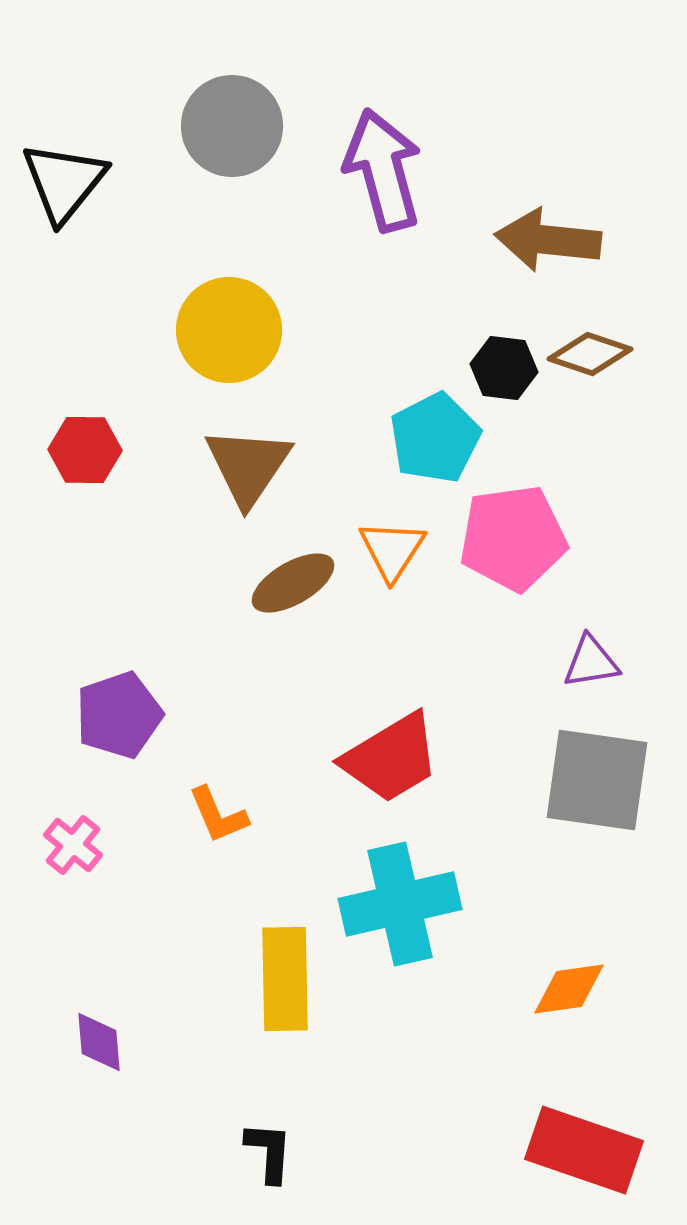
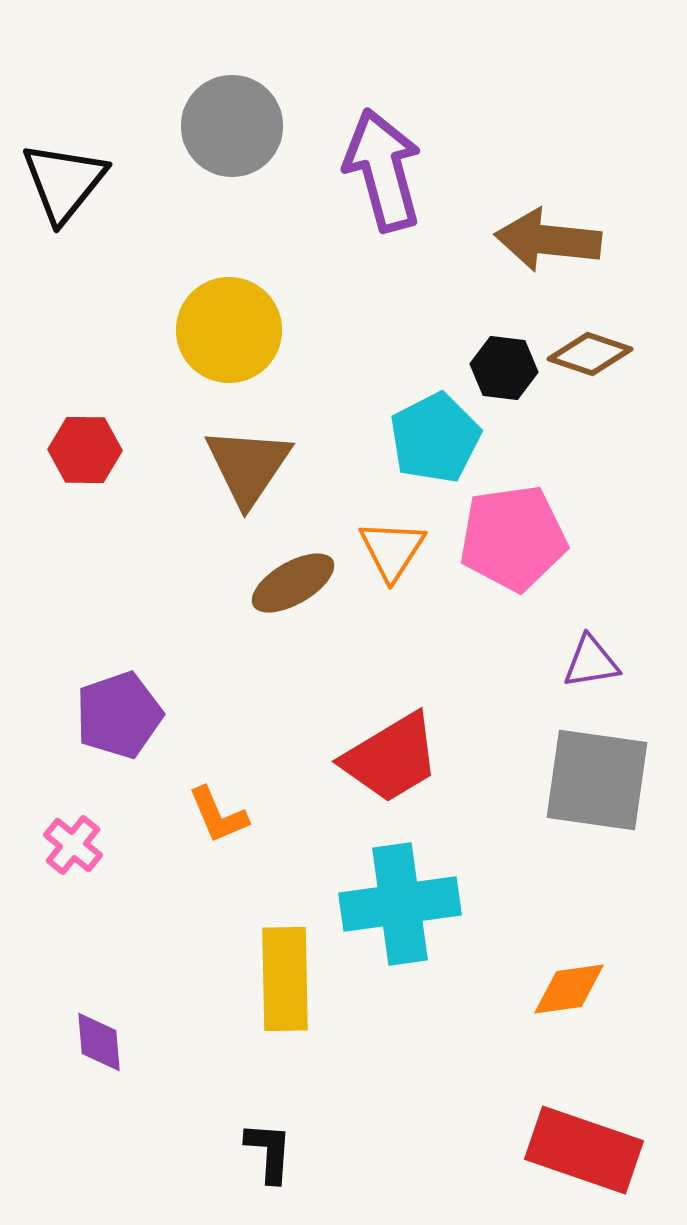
cyan cross: rotated 5 degrees clockwise
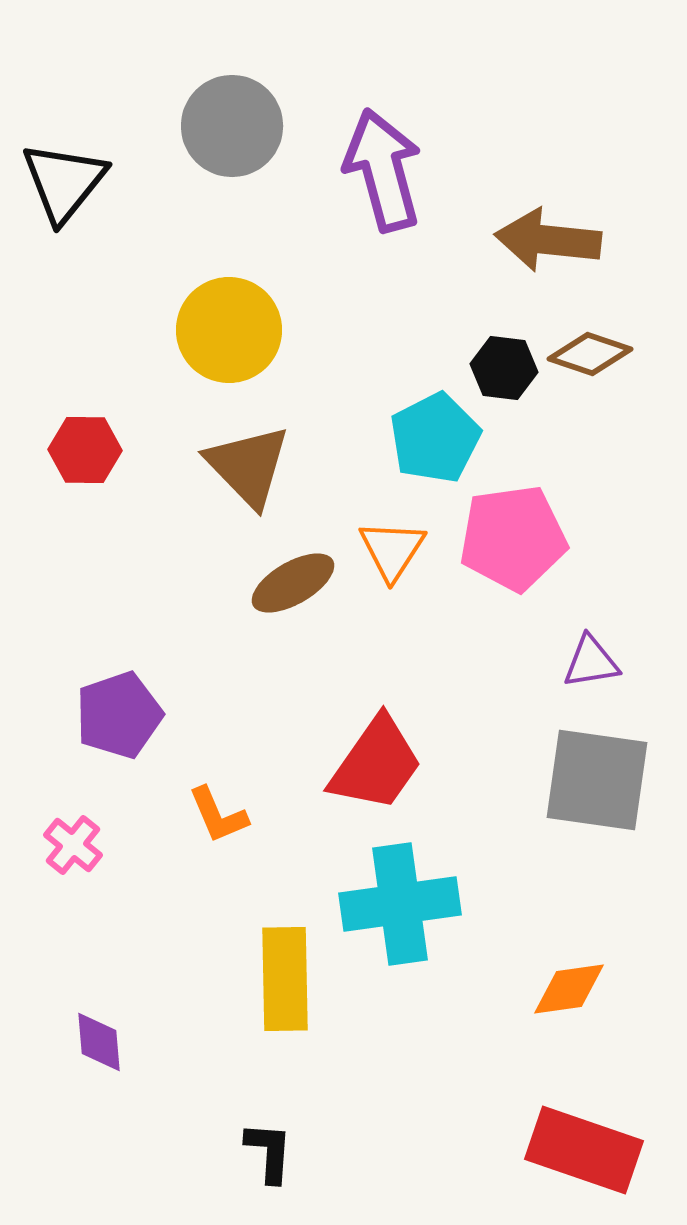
brown triangle: rotated 18 degrees counterclockwise
red trapezoid: moved 15 px left, 6 px down; rotated 24 degrees counterclockwise
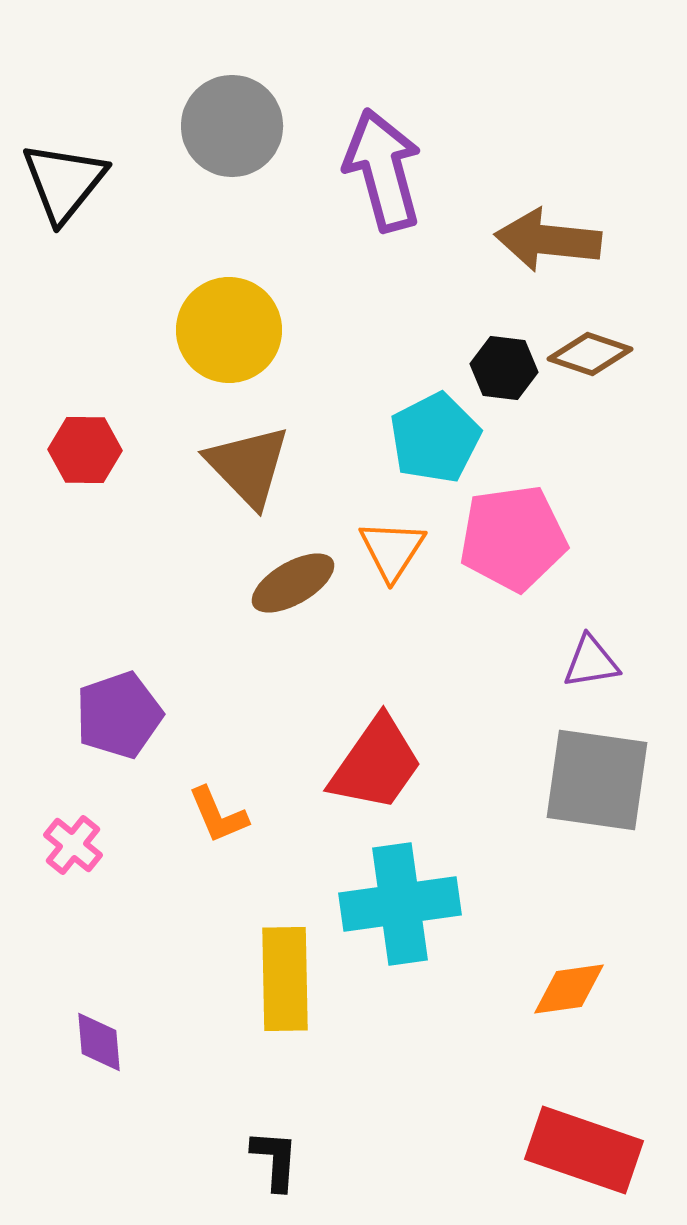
black L-shape: moved 6 px right, 8 px down
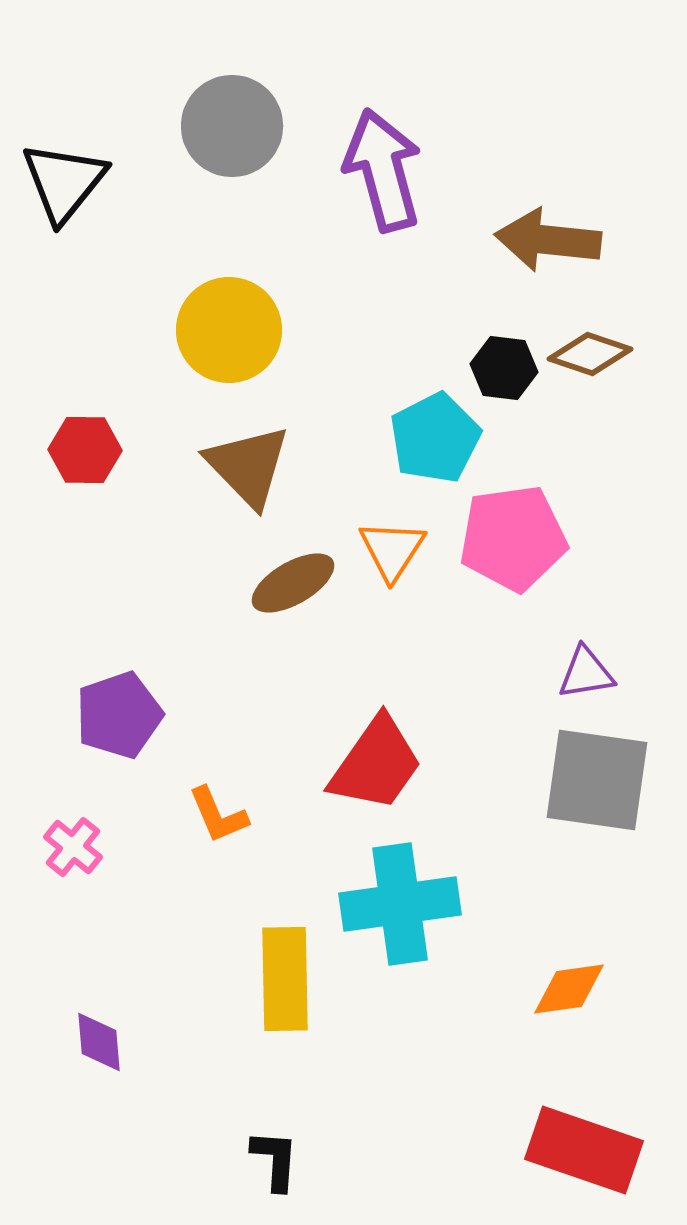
purple triangle: moved 5 px left, 11 px down
pink cross: moved 2 px down
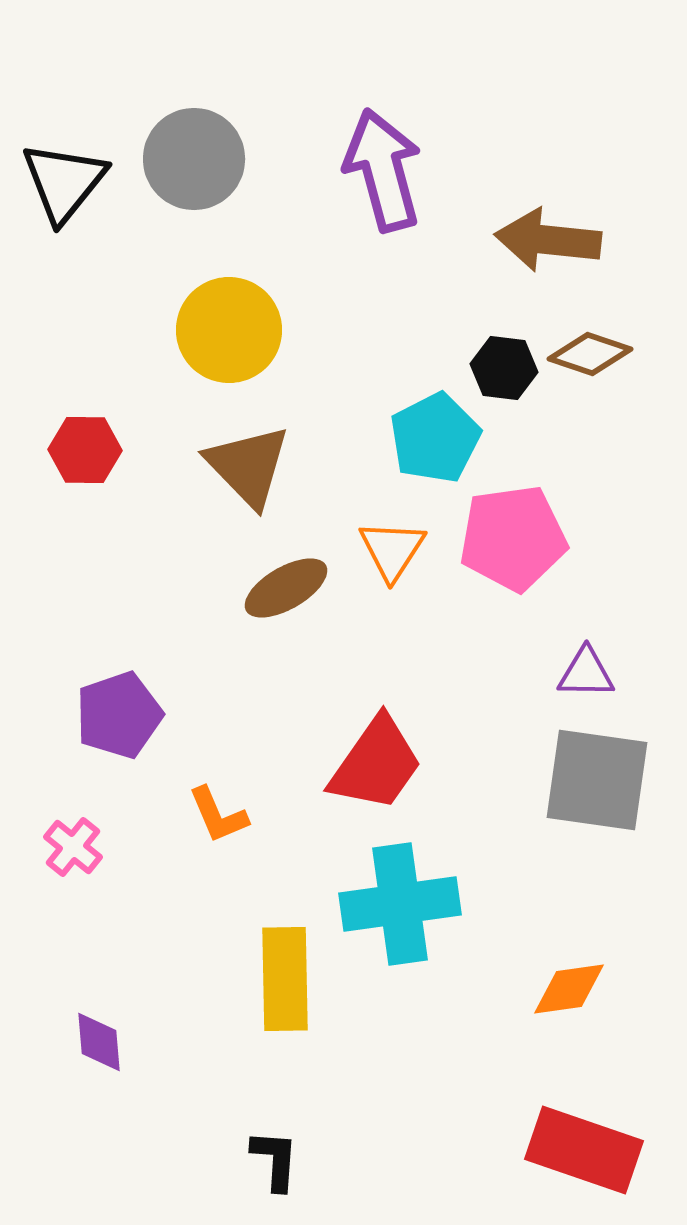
gray circle: moved 38 px left, 33 px down
brown ellipse: moved 7 px left, 5 px down
purple triangle: rotated 10 degrees clockwise
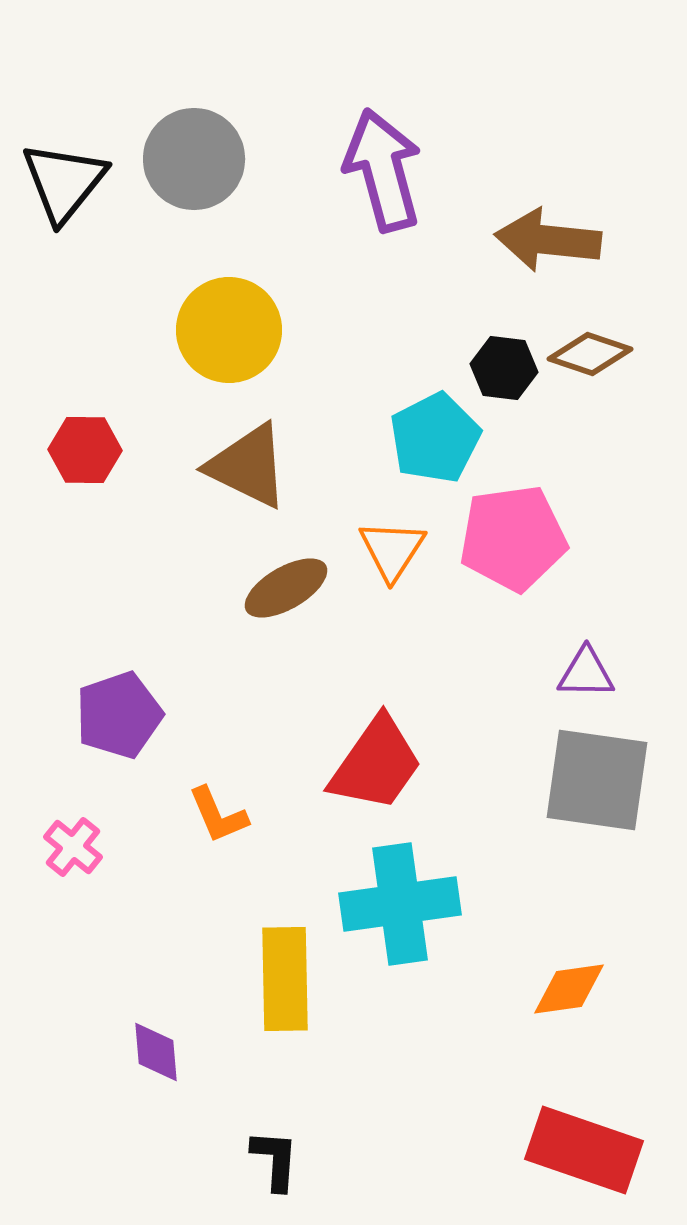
brown triangle: rotated 20 degrees counterclockwise
purple diamond: moved 57 px right, 10 px down
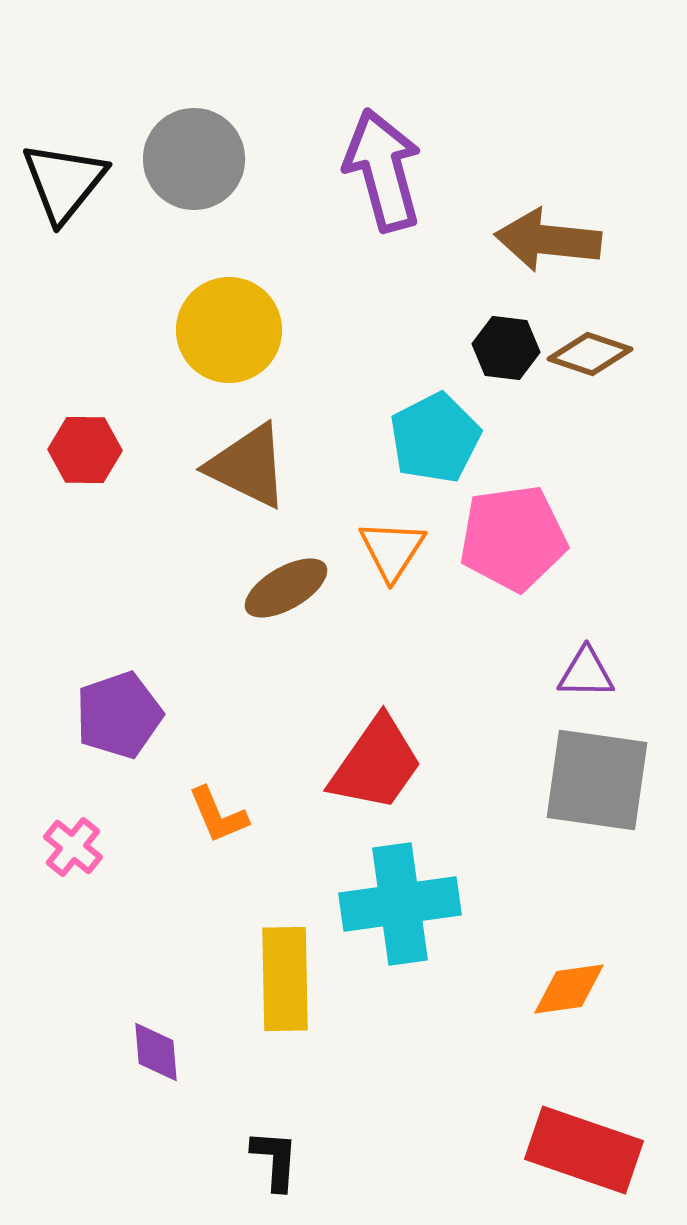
black hexagon: moved 2 px right, 20 px up
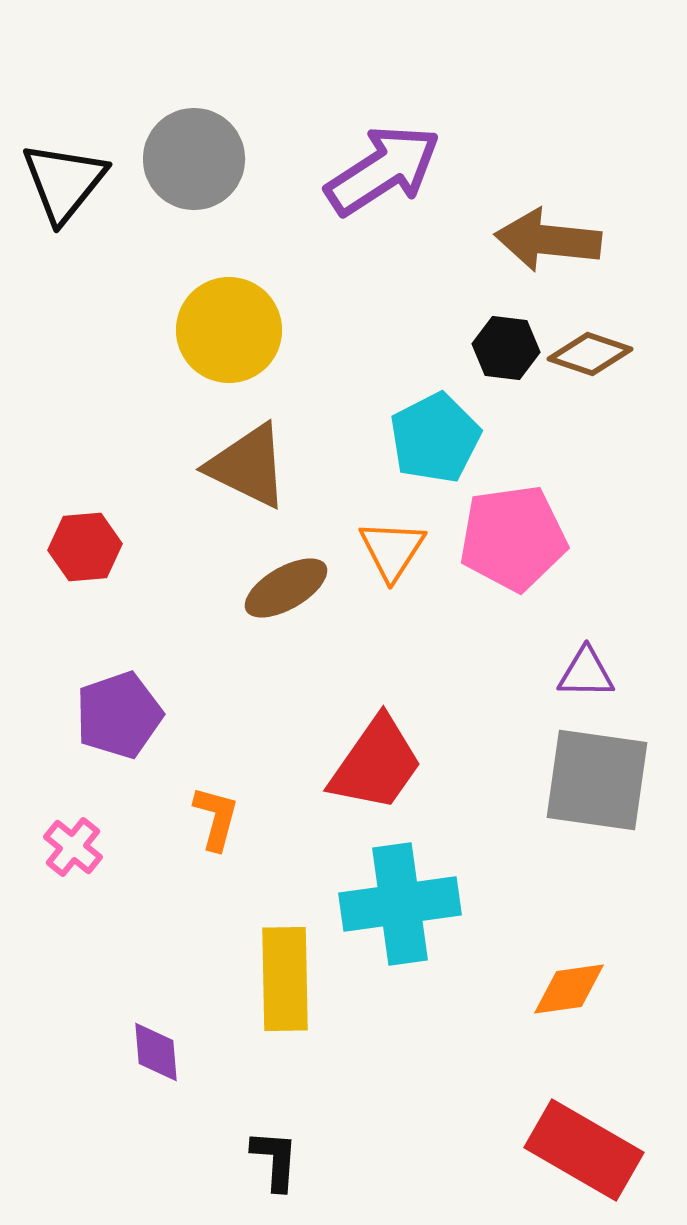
purple arrow: rotated 72 degrees clockwise
red hexagon: moved 97 px down; rotated 6 degrees counterclockwise
orange L-shape: moved 2 px left, 3 px down; rotated 142 degrees counterclockwise
red rectangle: rotated 11 degrees clockwise
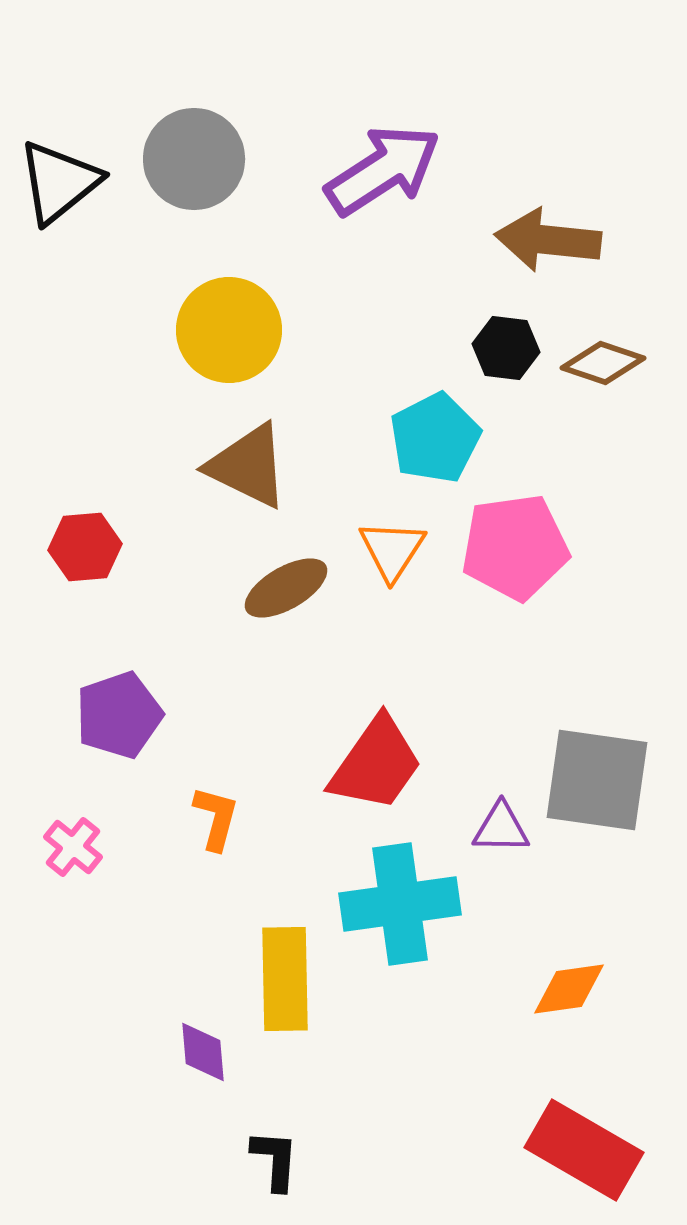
black triangle: moved 5 px left; rotated 12 degrees clockwise
brown diamond: moved 13 px right, 9 px down
pink pentagon: moved 2 px right, 9 px down
purple triangle: moved 85 px left, 155 px down
purple diamond: moved 47 px right
